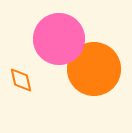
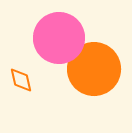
pink circle: moved 1 px up
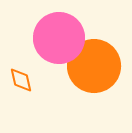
orange circle: moved 3 px up
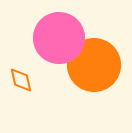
orange circle: moved 1 px up
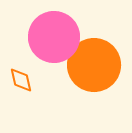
pink circle: moved 5 px left, 1 px up
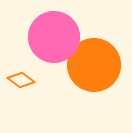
orange diamond: rotated 40 degrees counterclockwise
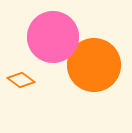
pink circle: moved 1 px left
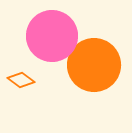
pink circle: moved 1 px left, 1 px up
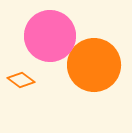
pink circle: moved 2 px left
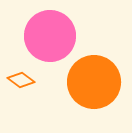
orange circle: moved 17 px down
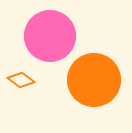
orange circle: moved 2 px up
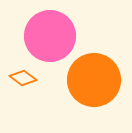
orange diamond: moved 2 px right, 2 px up
